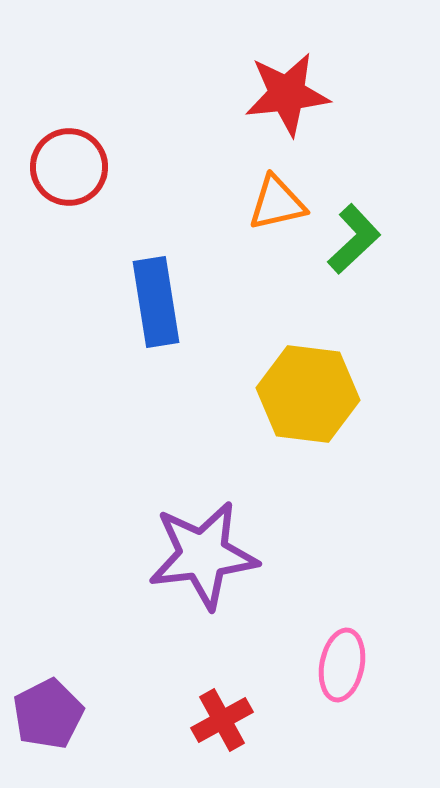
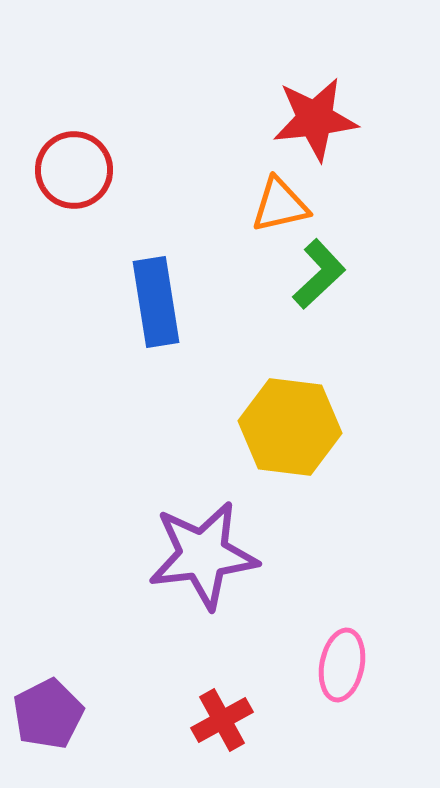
red star: moved 28 px right, 25 px down
red circle: moved 5 px right, 3 px down
orange triangle: moved 3 px right, 2 px down
green L-shape: moved 35 px left, 35 px down
yellow hexagon: moved 18 px left, 33 px down
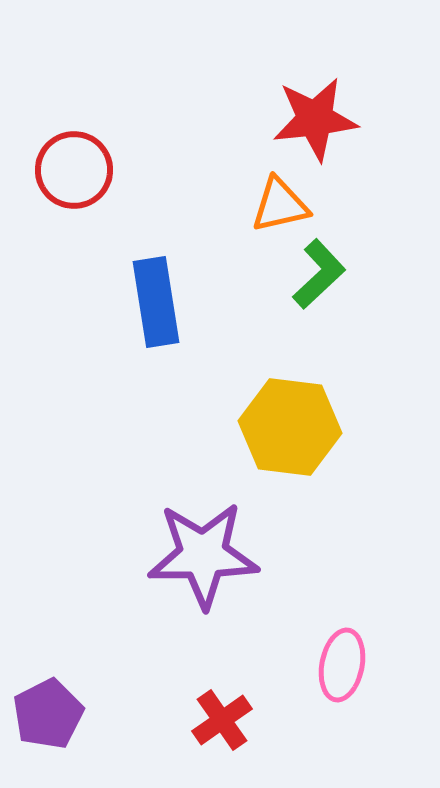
purple star: rotated 6 degrees clockwise
red cross: rotated 6 degrees counterclockwise
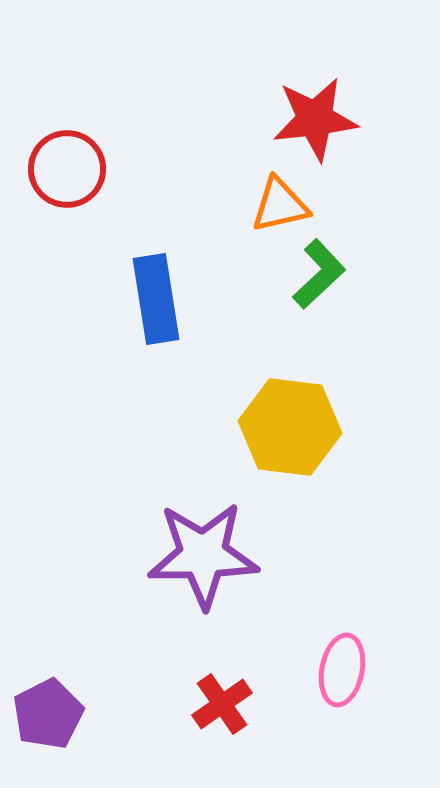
red circle: moved 7 px left, 1 px up
blue rectangle: moved 3 px up
pink ellipse: moved 5 px down
red cross: moved 16 px up
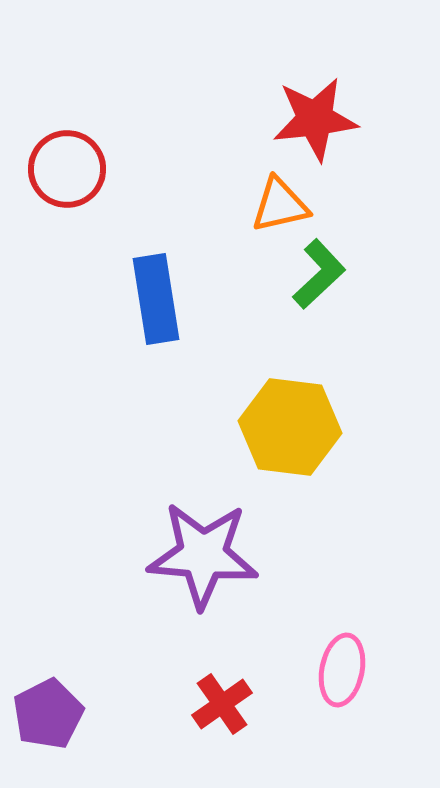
purple star: rotated 6 degrees clockwise
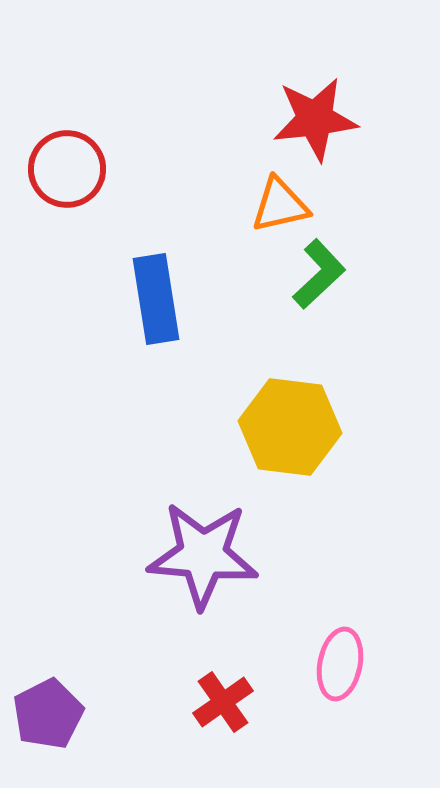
pink ellipse: moved 2 px left, 6 px up
red cross: moved 1 px right, 2 px up
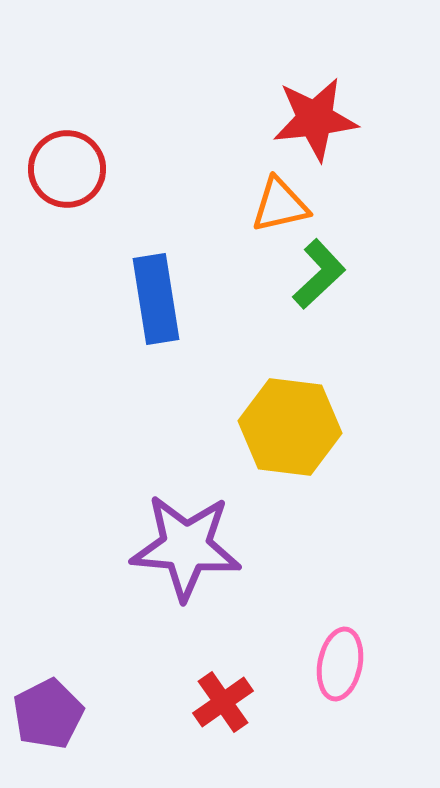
purple star: moved 17 px left, 8 px up
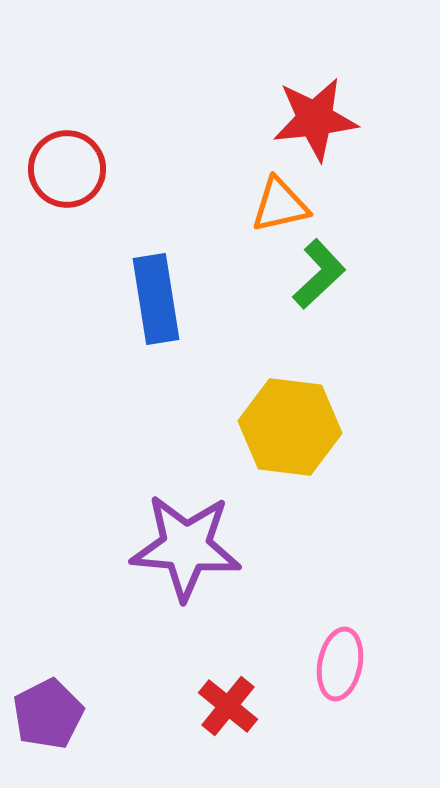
red cross: moved 5 px right, 4 px down; rotated 16 degrees counterclockwise
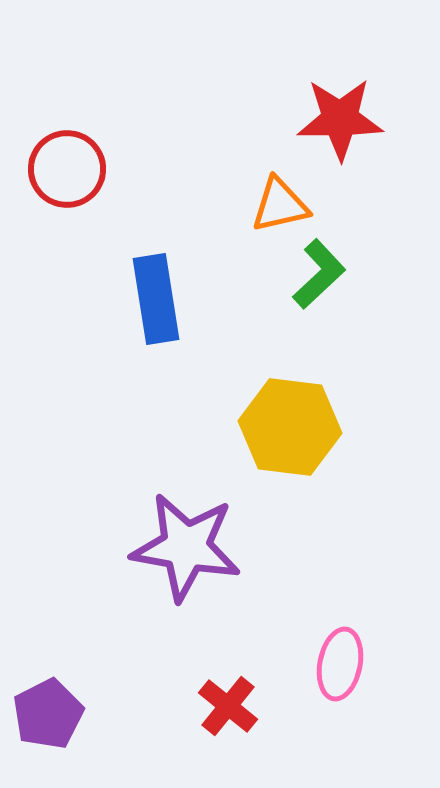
red star: moved 25 px right; rotated 6 degrees clockwise
purple star: rotated 5 degrees clockwise
